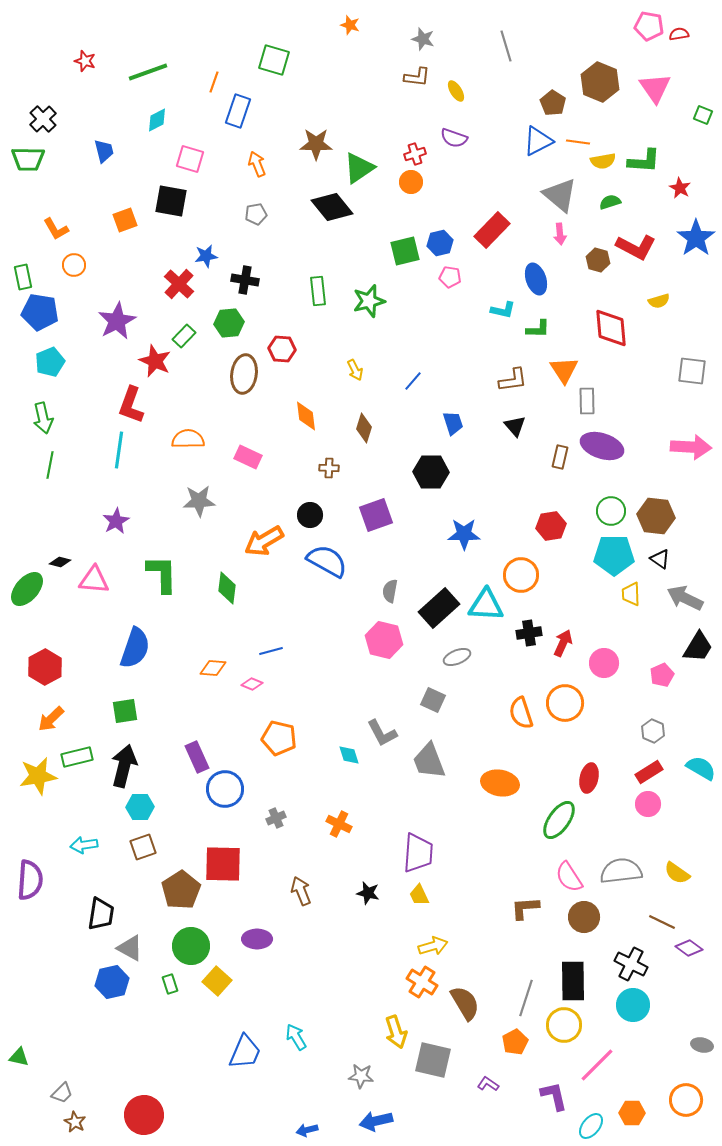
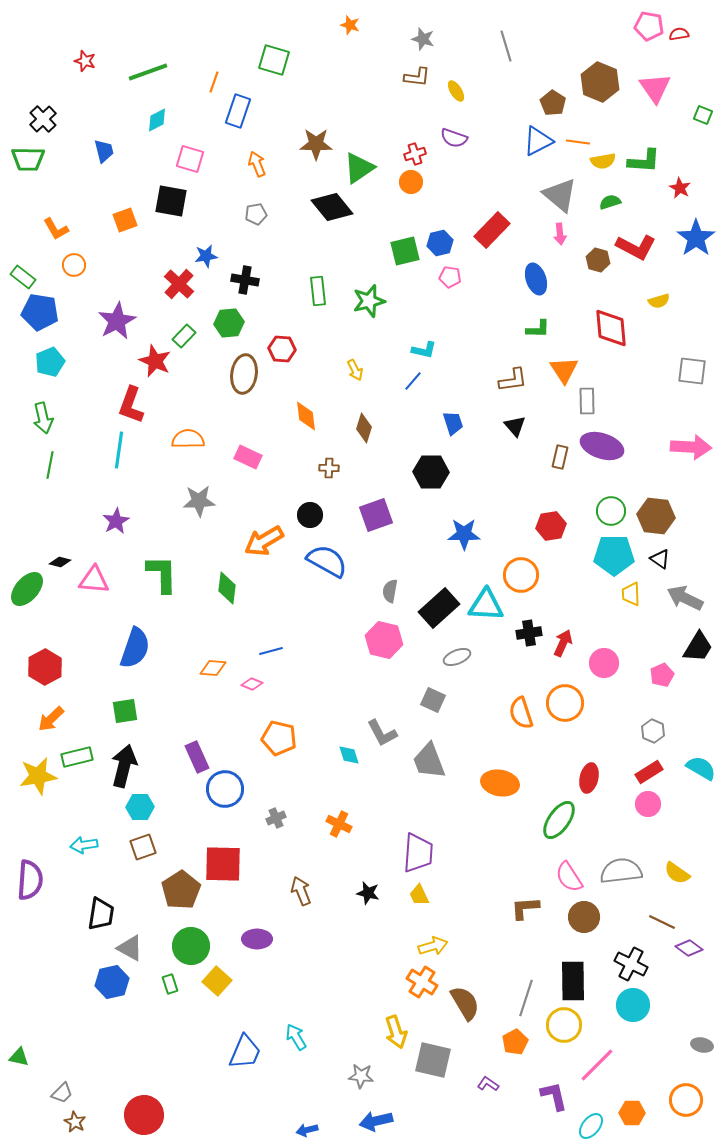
green rectangle at (23, 277): rotated 40 degrees counterclockwise
cyan L-shape at (503, 310): moved 79 px left, 40 px down
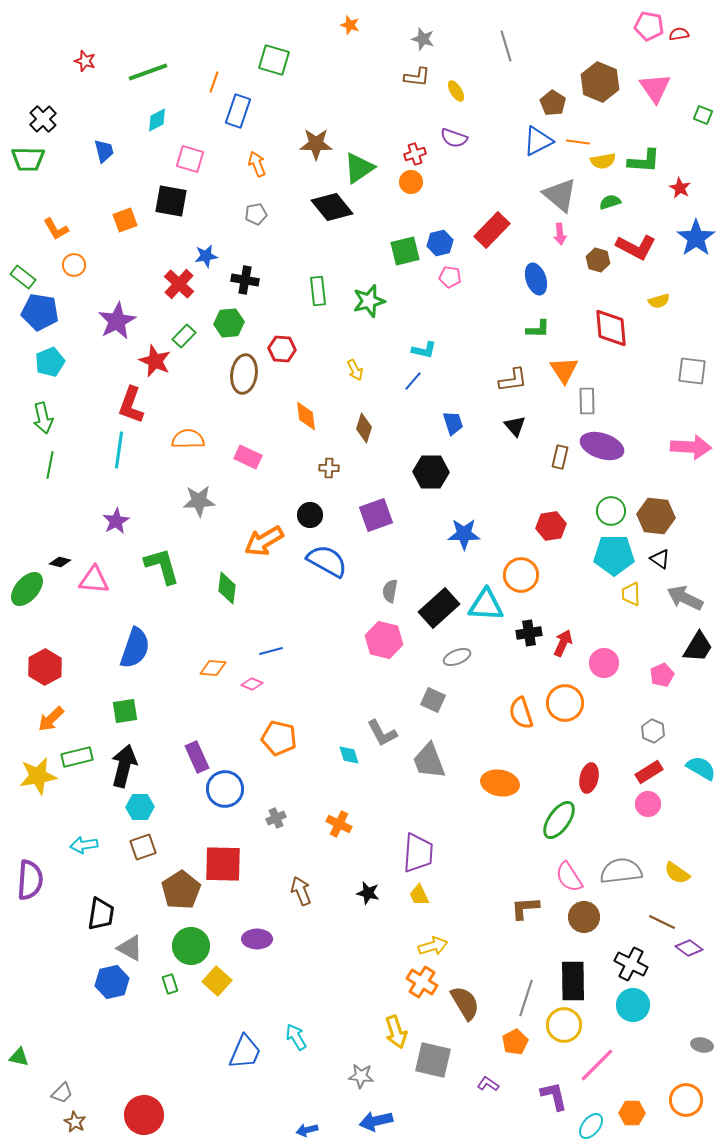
green L-shape at (162, 574): moved 8 px up; rotated 15 degrees counterclockwise
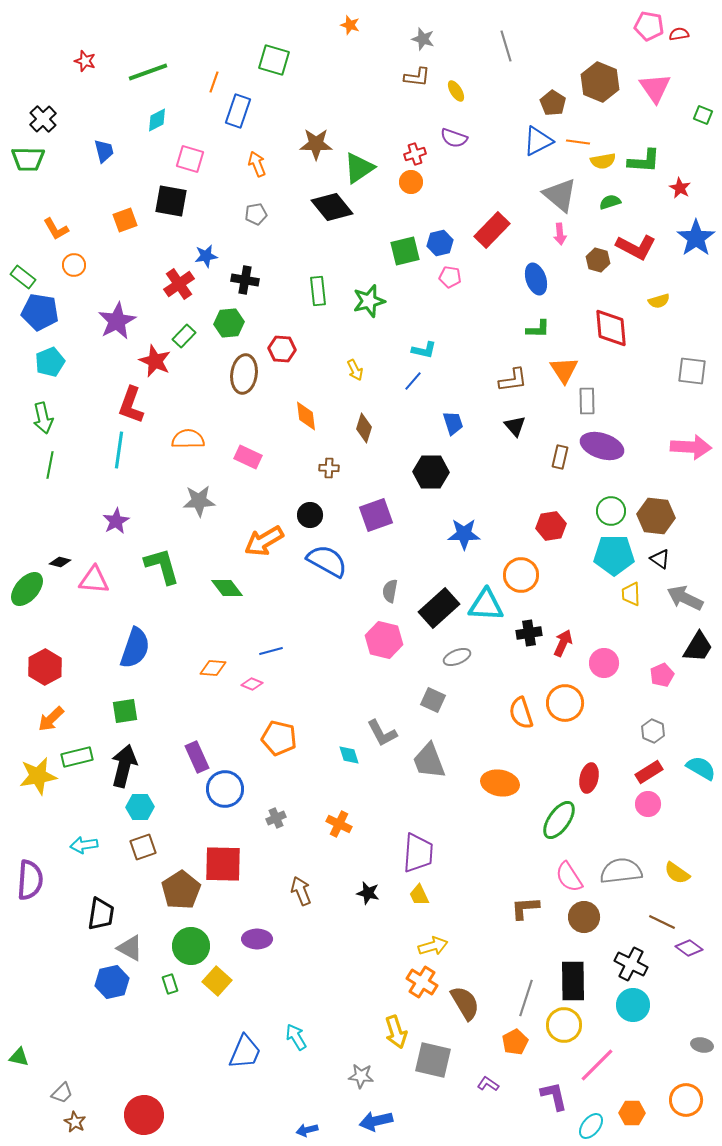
red cross at (179, 284): rotated 12 degrees clockwise
green diamond at (227, 588): rotated 44 degrees counterclockwise
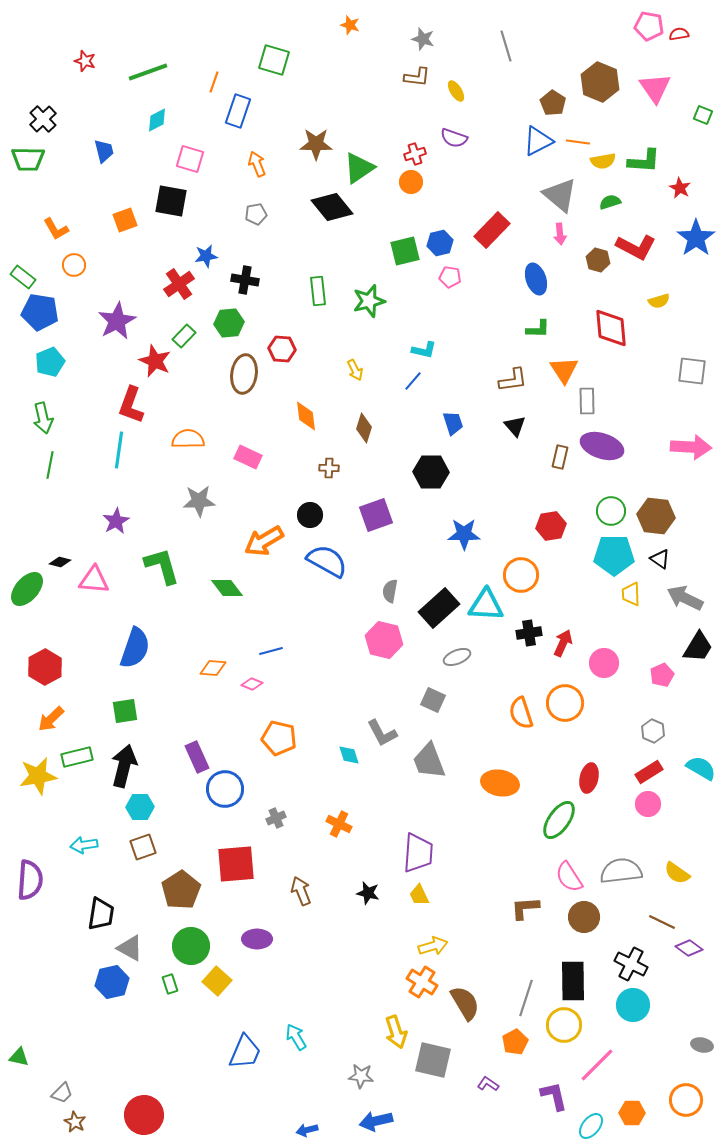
red square at (223, 864): moved 13 px right; rotated 6 degrees counterclockwise
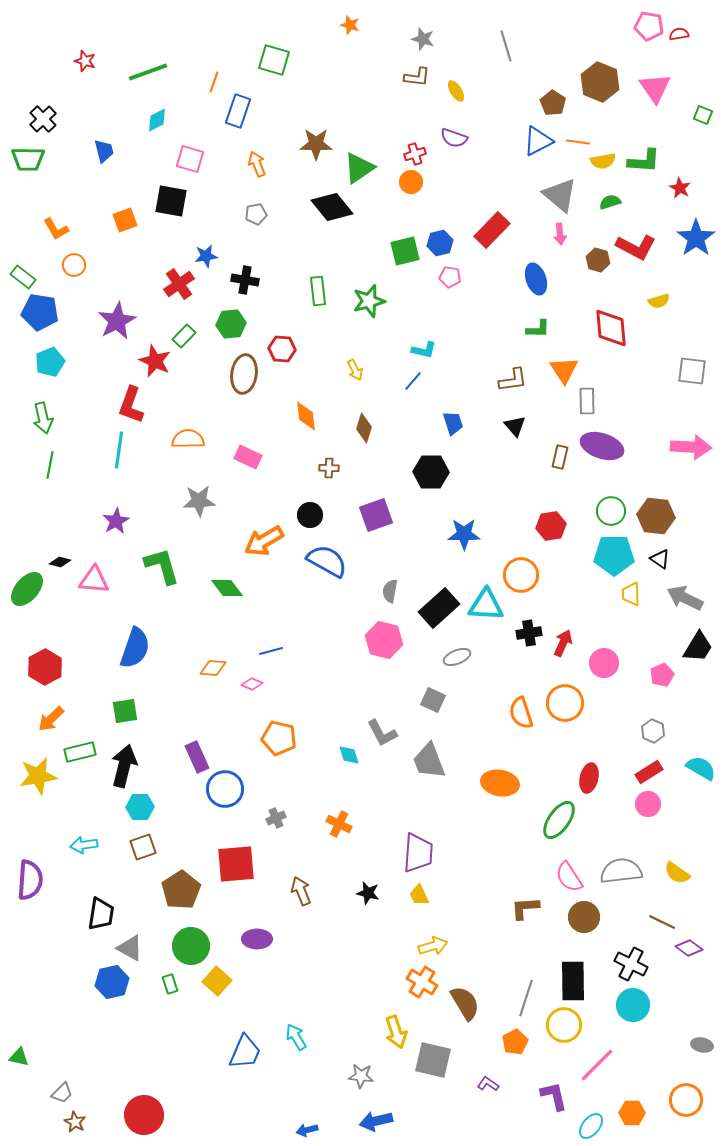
green hexagon at (229, 323): moved 2 px right, 1 px down
green rectangle at (77, 757): moved 3 px right, 5 px up
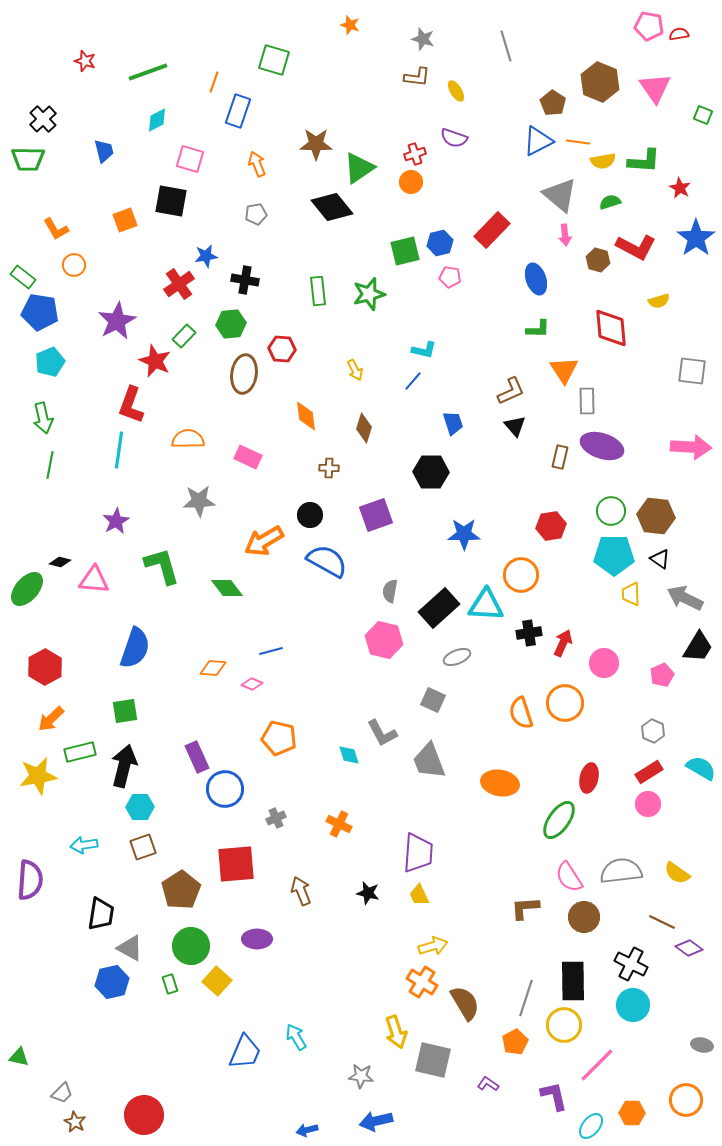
pink arrow at (560, 234): moved 5 px right, 1 px down
green star at (369, 301): moved 7 px up
brown L-shape at (513, 380): moved 2 px left, 11 px down; rotated 16 degrees counterclockwise
